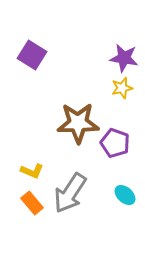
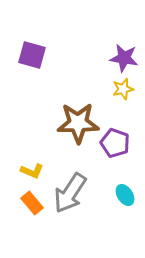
purple square: rotated 16 degrees counterclockwise
yellow star: moved 1 px right, 1 px down
cyan ellipse: rotated 15 degrees clockwise
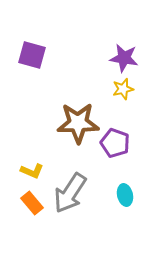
cyan ellipse: rotated 20 degrees clockwise
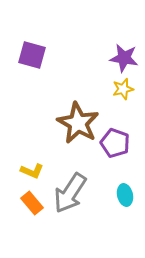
brown star: rotated 30 degrees clockwise
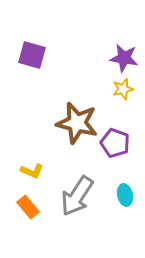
brown star: moved 1 px left; rotated 15 degrees counterclockwise
gray arrow: moved 7 px right, 3 px down
orange rectangle: moved 4 px left, 4 px down
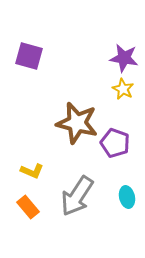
purple square: moved 3 px left, 1 px down
yellow star: rotated 30 degrees counterclockwise
cyan ellipse: moved 2 px right, 2 px down
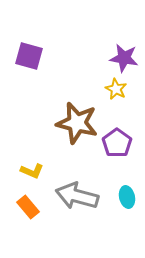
yellow star: moved 7 px left
purple pentagon: moved 2 px right; rotated 16 degrees clockwise
gray arrow: rotated 72 degrees clockwise
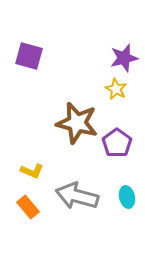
purple star: rotated 24 degrees counterclockwise
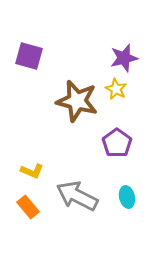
brown star: moved 22 px up
gray arrow: rotated 12 degrees clockwise
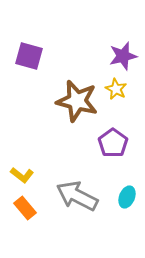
purple star: moved 1 px left, 2 px up
purple pentagon: moved 4 px left
yellow L-shape: moved 10 px left, 4 px down; rotated 15 degrees clockwise
cyan ellipse: rotated 35 degrees clockwise
orange rectangle: moved 3 px left, 1 px down
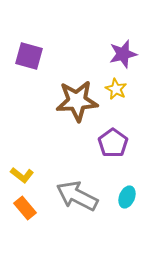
purple star: moved 2 px up
brown star: rotated 18 degrees counterclockwise
